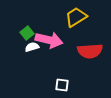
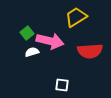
pink arrow: moved 1 px right, 1 px down
white semicircle: moved 5 px down
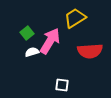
yellow trapezoid: moved 1 px left, 1 px down
pink arrow: rotated 72 degrees counterclockwise
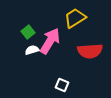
green square: moved 1 px right, 1 px up
white semicircle: moved 2 px up
white square: rotated 16 degrees clockwise
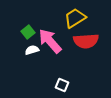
pink arrow: rotated 72 degrees counterclockwise
red semicircle: moved 4 px left, 10 px up
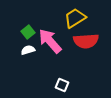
white semicircle: moved 4 px left
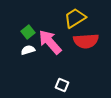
pink arrow: moved 1 px down
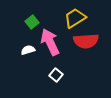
green square: moved 4 px right, 10 px up
pink arrow: rotated 16 degrees clockwise
white square: moved 6 px left, 10 px up; rotated 16 degrees clockwise
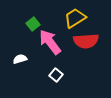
green square: moved 1 px right, 2 px down
pink arrow: rotated 12 degrees counterclockwise
white semicircle: moved 8 px left, 9 px down
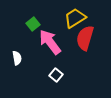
red semicircle: moved 1 px left, 3 px up; rotated 110 degrees clockwise
white semicircle: moved 3 px left, 1 px up; rotated 96 degrees clockwise
